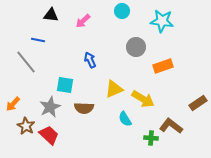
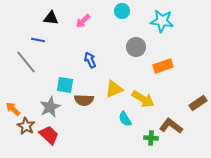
black triangle: moved 3 px down
orange arrow: moved 5 px down; rotated 91 degrees clockwise
brown semicircle: moved 8 px up
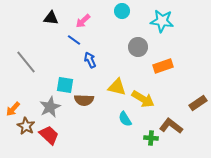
blue line: moved 36 px right; rotated 24 degrees clockwise
gray circle: moved 2 px right
yellow triangle: moved 3 px right, 2 px up; rotated 36 degrees clockwise
orange arrow: rotated 91 degrees counterclockwise
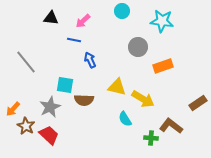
blue line: rotated 24 degrees counterclockwise
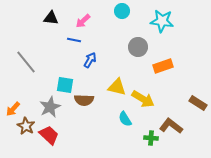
blue arrow: rotated 56 degrees clockwise
brown rectangle: rotated 66 degrees clockwise
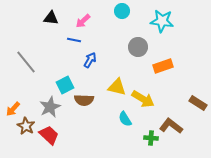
cyan square: rotated 36 degrees counterclockwise
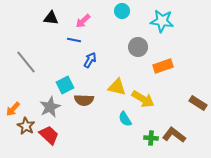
brown L-shape: moved 3 px right, 9 px down
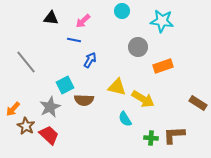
brown L-shape: rotated 40 degrees counterclockwise
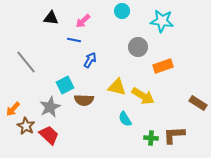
yellow arrow: moved 3 px up
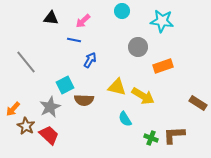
green cross: rotated 16 degrees clockwise
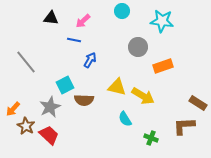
brown L-shape: moved 10 px right, 9 px up
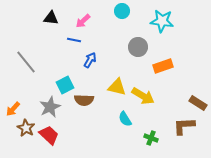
brown star: moved 2 px down
